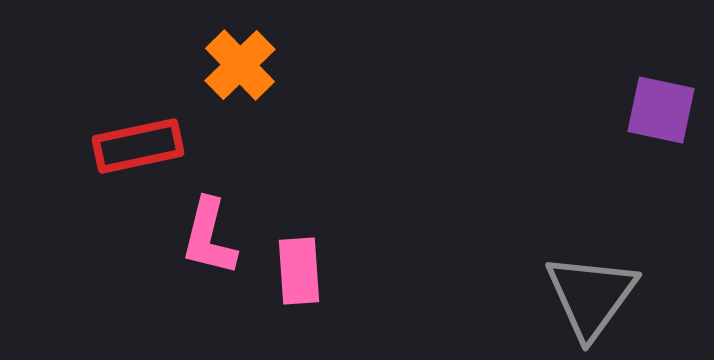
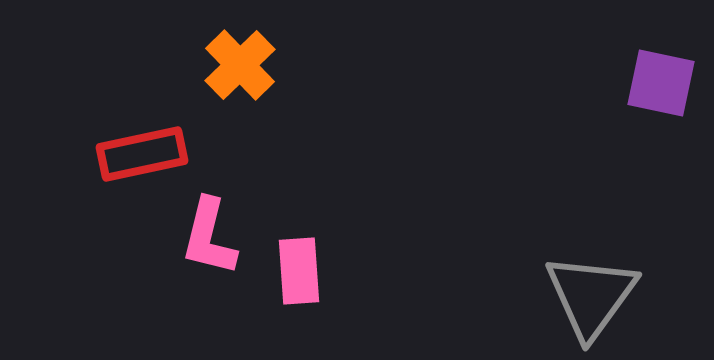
purple square: moved 27 px up
red rectangle: moved 4 px right, 8 px down
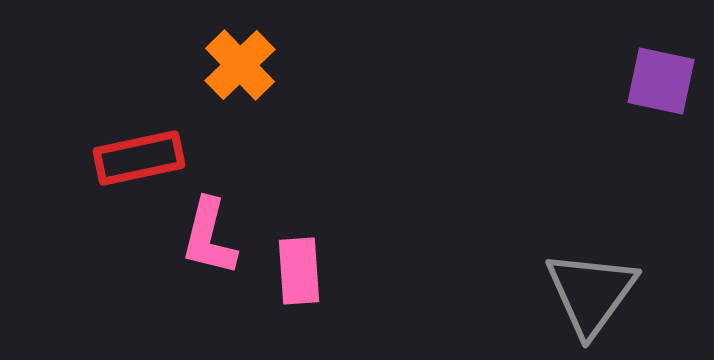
purple square: moved 2 px up
red rectangle: moved 3 px left, 4 px down
gray triangle: moved 3 px up
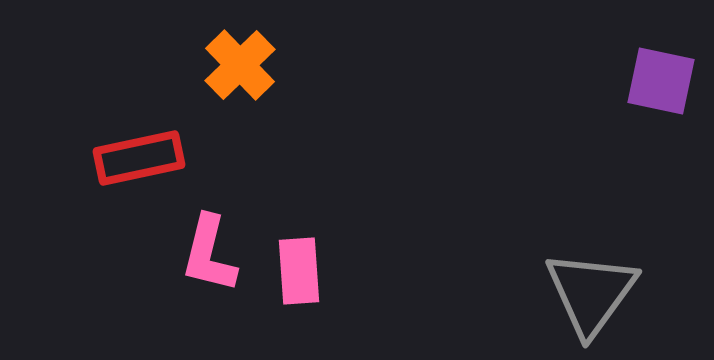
pink L-shape: moved 17 px down
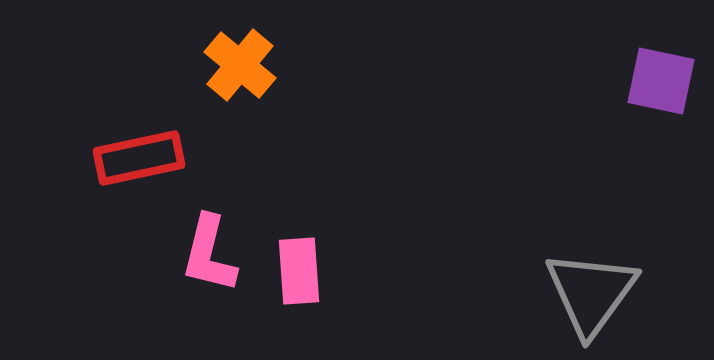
orange cross: rotated 6 degrees counterclockwise
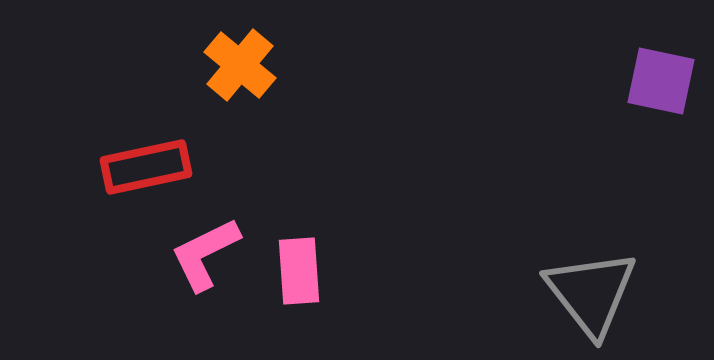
red rectangle: moved 7 px right, 9 px down
pink L-shape: moved 4 px left; rotated 50 degrees clockwise
gray triangle: rotated 14 degrees counterclockwise
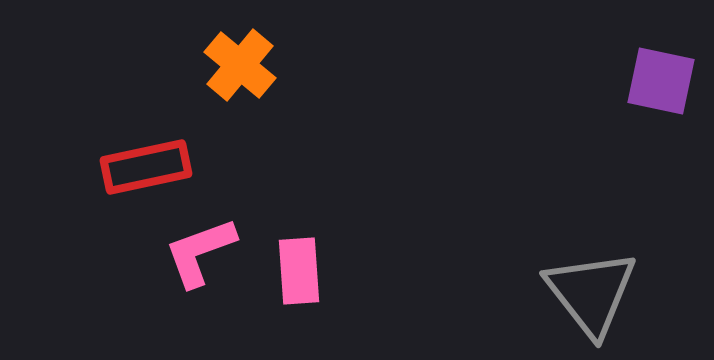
pink L-shape: moved 5 px left, 2 px up; rotated 6 degrees clockwise
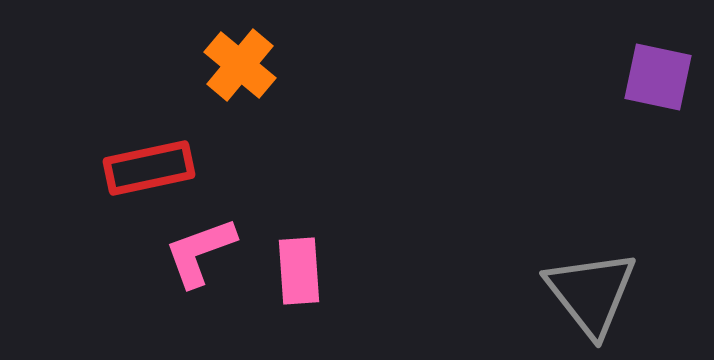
purple square: moved 3 px left, 4 px up
red rectangle: moved 3 px right, 1 px down
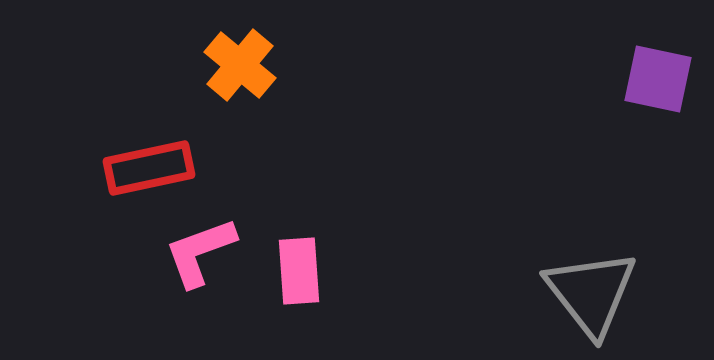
purple square: moved 2 px down
